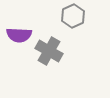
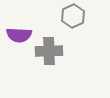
gray cross: rotated 32 degrees counterclockwise
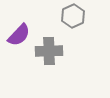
purple semicircle: rotated 50 degrees counterclockwise
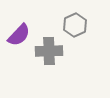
gray hexagon: moved 2 px right, 9 px down
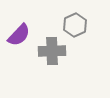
gray cross: moved 3 px right
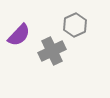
gray cross: rotated 24 degrees counterclockwise
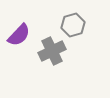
gray hexagon: moved 2 px left; rotated 10 degrees clockwise
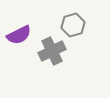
purple semicircle: rotated 20 degrees clockwise
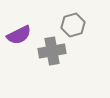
gray cross: rotated 16 degrees clockwise
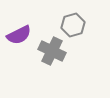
gray cross: rotated 36 degrees clockwise
